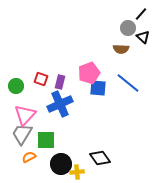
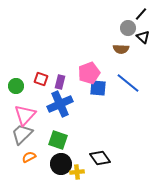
gray trapezoid: rotated 15 degrees clockwise
green square: moved 12 px right; rotated 18 degrees clockwise
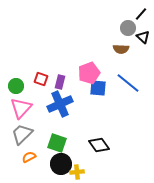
pink triangle: moved 4 px left, 7 px up
green square: moved 1 px left, 3 px down
black diamond: moved 1 px left, 13 px up
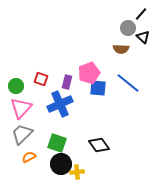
purple rectangle: moved 7 px right
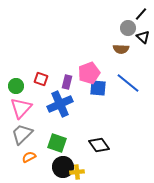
black circle: moved 2 px right, 3 px down
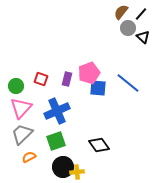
brown semicircle: moved 37 px up; rotated 126 degrees clockwise
purple rectangle: moved 3 px up
blue cross: moved 3 px left, 7 px down
green square: moved 1 px left, 2 px up; rotated 36 degrees counterclockwise
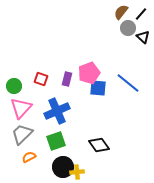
green circle: moved 2 px left
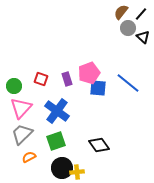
purple rectangle: rotated 32 degrees counterclockwise
blue cross: rotated 30 degrees counterclockwise
black circle: moved 1 px left, 1 px down
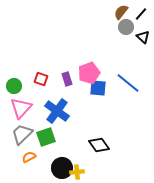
gray circle: moved 2 px left, 1 px up
green square: moved 10 px left, 4 px up
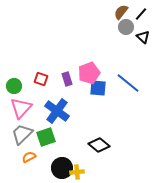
black diamond: rotated 15 degrees counterclockwise
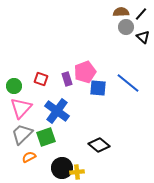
brown semicircle: rotated 49 degrees clockwise
pink pentagon: moved 4 px left, 1 px up
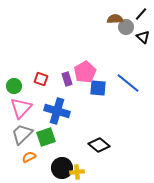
brown semicircle: moved 6 px left, 7 px down
pink pentagon: rotated 10 degrees counterclockwise
blue cross: rotated 20 degrees counterclockwise
